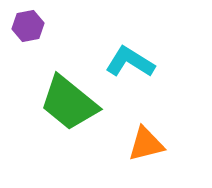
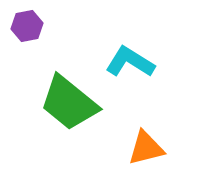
purple hexagon: moved 1 px left
orange triangle: moved 4 px down
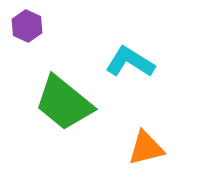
purple hexagon: rotated 24 degrees counterclockwise
green trapezoid: moved 5 px left
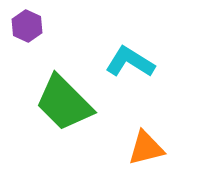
green trapezoid: rotated 6 degrees clockwise
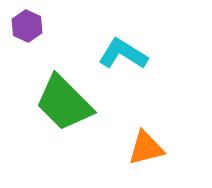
cyan L-shape: moved 7 px left, 8 px up
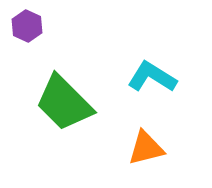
cyan L-shape: moved 29 px right, 23 px down
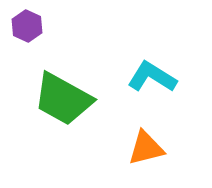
green trapezoid: moved 1 px left, 4 px up; rotated 16 degrees counterclockwise
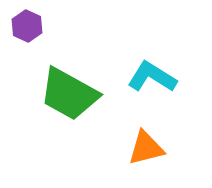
green trapezoid: moved 6 px right, 5 px up
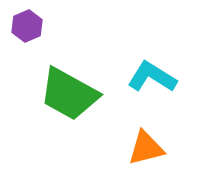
purple hexagon: rotated 12 degrees clockwise
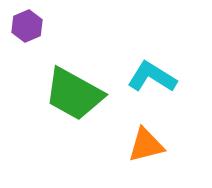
green trapezoid: moved 5 px right
orange triangle: moved 3 px up
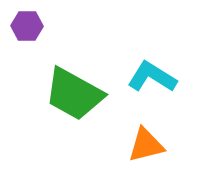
purple hexagon: rotated 24 degrees clockwise
